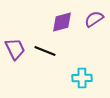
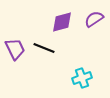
black line: moved 1 px left, 3 px up
cyan cross: rotated 18 degrees counterclockwise
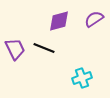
purple diamond: moved 3 px left, 1 px up
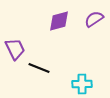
black line: moved 5 px left, 20 px down
cyan cross: moved 6 px down; rotated 18 degrees clockwise
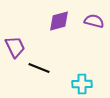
purple semicircle: moved 2 px down; rotated 48 degrees clockwise
purple trapezoid: moved 2 px up
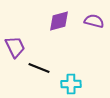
cyan cross: moved 11 px left
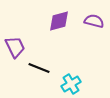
cyan cross: rotated 30 degrees counterclockwise
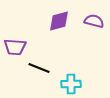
purple trapezoid: rotated 120 degrees clockwise
cyan cross: rotated 30 degrees clockwise
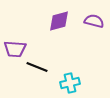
purple trapezoid: moved 2 px down
black line: moved 2 px left, 1 px up
cyan cross: moved 1 px left, 1 px up; rotated 12 degrees counterclockwise
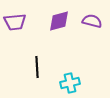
purple semicircle: moved 2 px left
purple trapezoid: moved 27 px up; rotated 10 degrees counterclockwise
black line: rotated 65 degrees clockwise
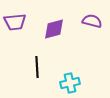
purple diamond: moved 5 px left, 8 px down
